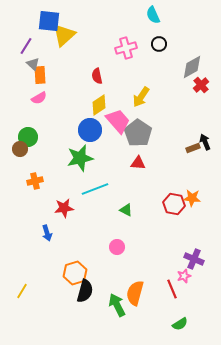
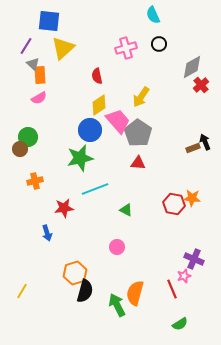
yellow triangle: moved 1 px left, 13 px down
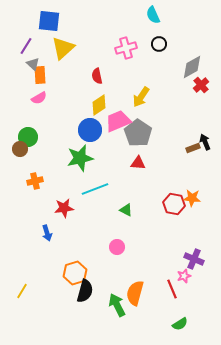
pink trapezoid: rotated 72 degrees counterclockwise
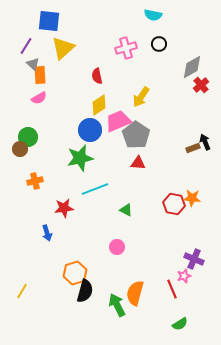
cyan semicircle: rotated 54 degrees counterclockwise
gray pentagon: moved 2 px left, 2 px down
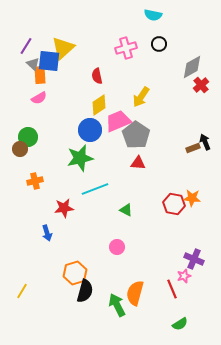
blue square: moved 40 px down
